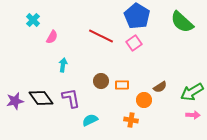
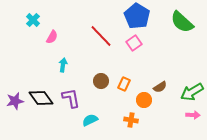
red line: rotated 20 degrees clockwise
orange rectangle: moved 2 px right, 1 px up; rotated 64 degrees counterclockwise
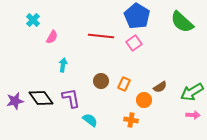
red line: rotated 40 degrees counterclockwise
cyan semicircle: rotated 63 degrees clockwise
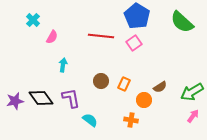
pink arrow: moved 1 px down; rotated 56 degrees counterclockwise
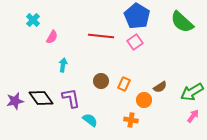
pink square: moved 1 px right, 1 px up
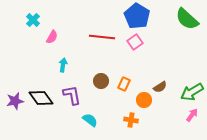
green semicircle: moved 5 px right, 3 px up
red line: moved 1 px right, 1 px down
purple L-shape: moved 1 px right, 3 px up
pink arrow: moved 1 px left, 1 px up
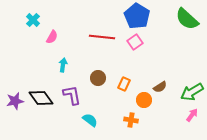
brown circle: moved 3 px left, 3 px up
